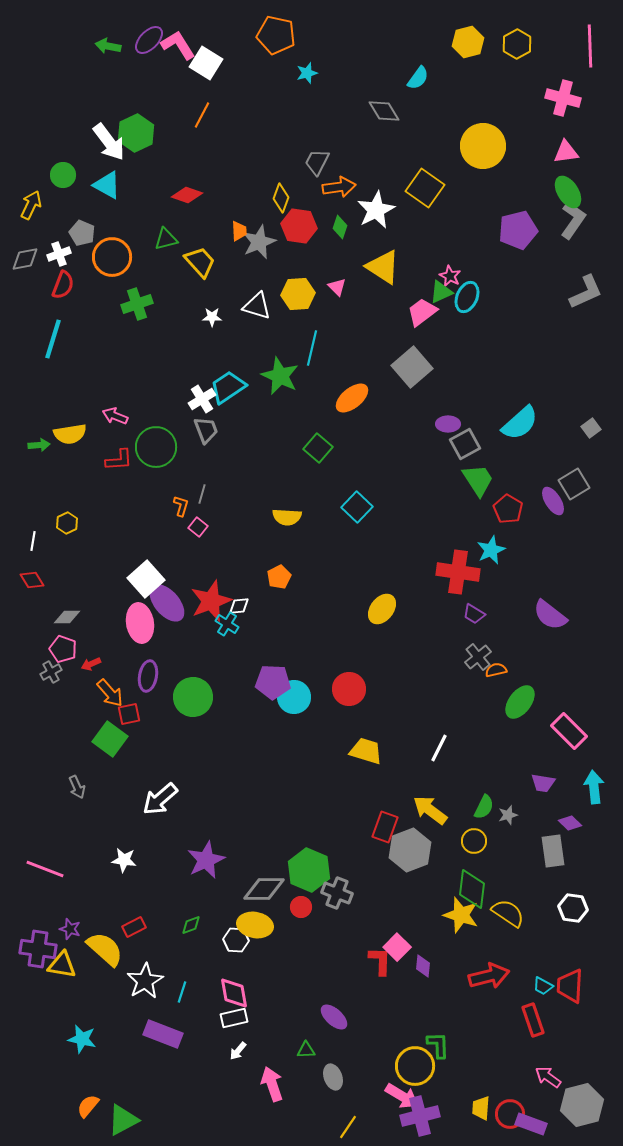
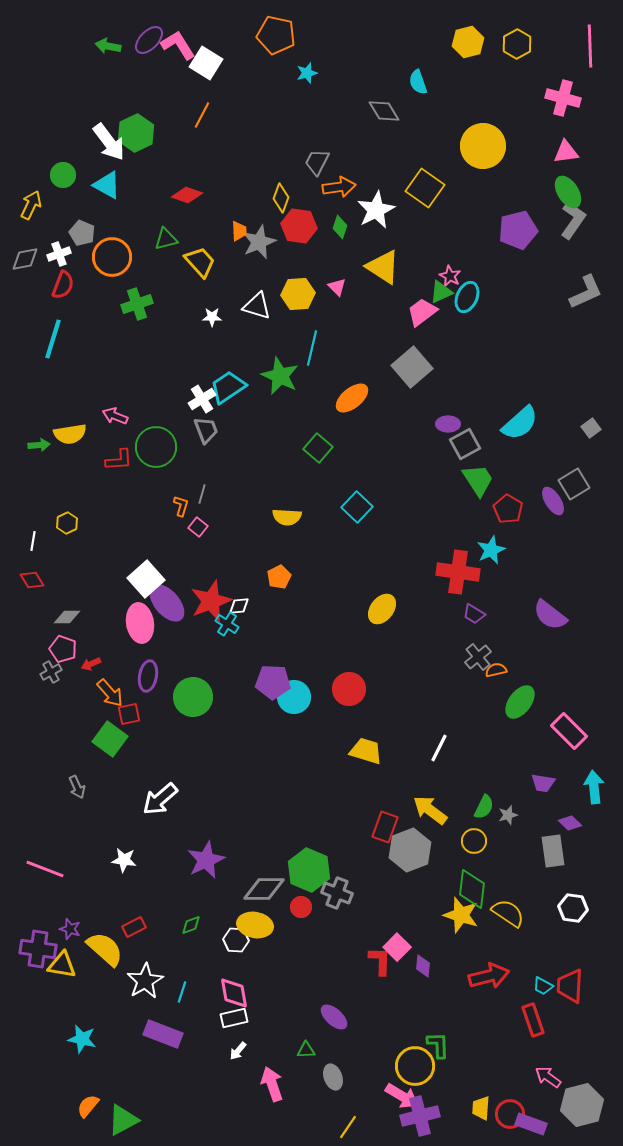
cyan semicircle at (418, 78): moved 4 px down; rotated 125 degrees clockwise
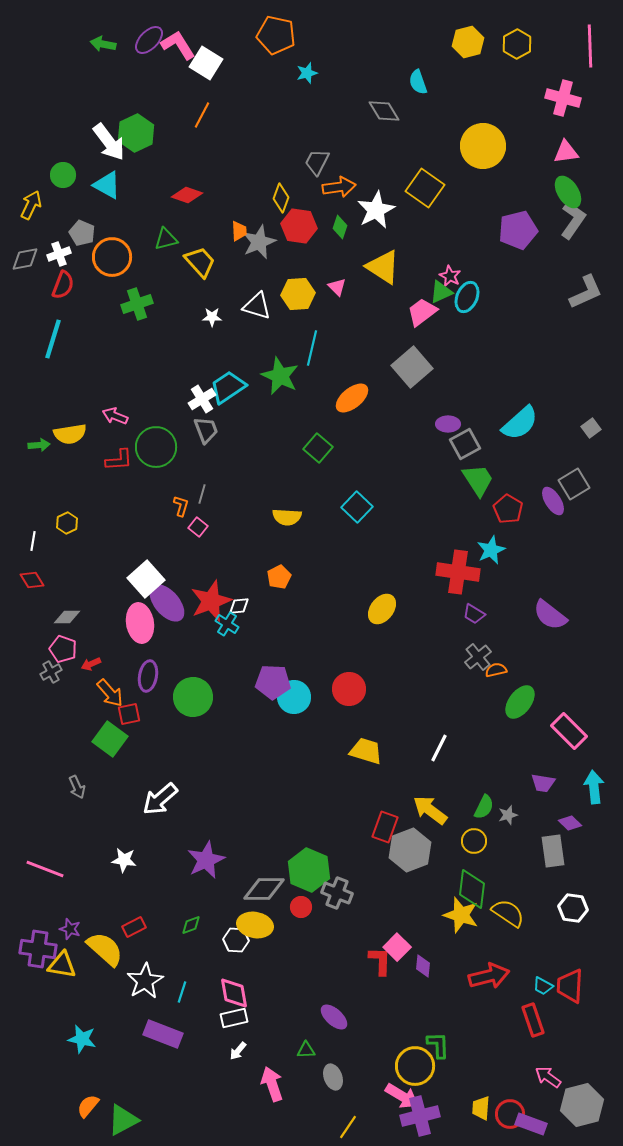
green arrow at (108, 46): moved 5 px left, 2 px up
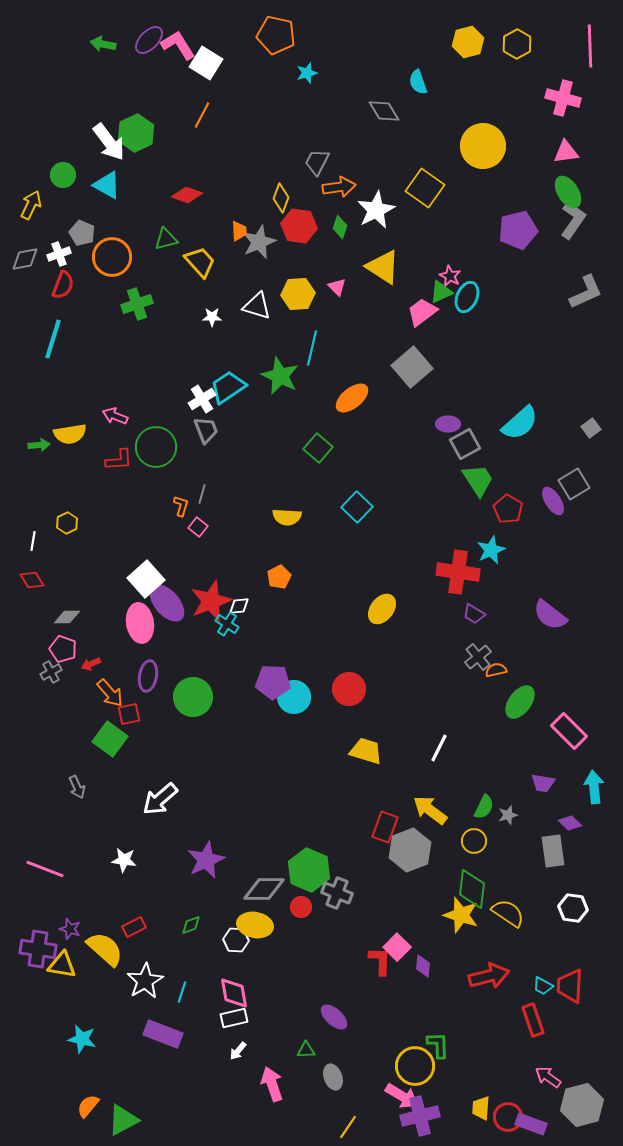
red circle at (510, 1114): moved 2 px left, 3 px down
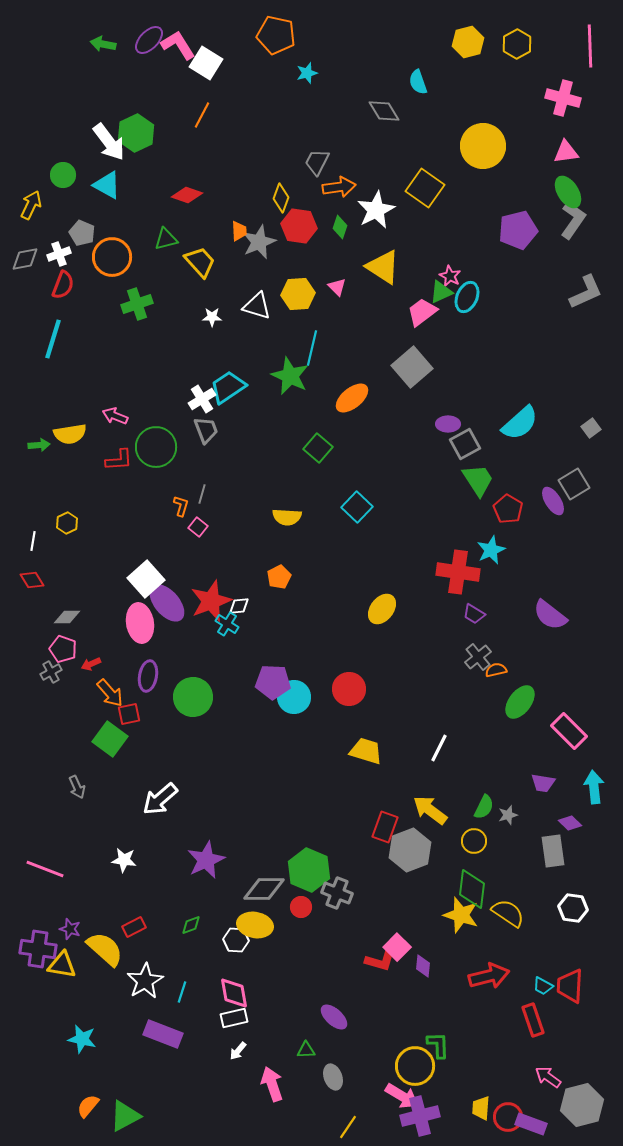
green star at (280, 376): moved 10 px right
red L-shape at (380, 961): rotated 104 degrees clockwise
green triangle at (123, 1120): moved 2 px right, 4 px up
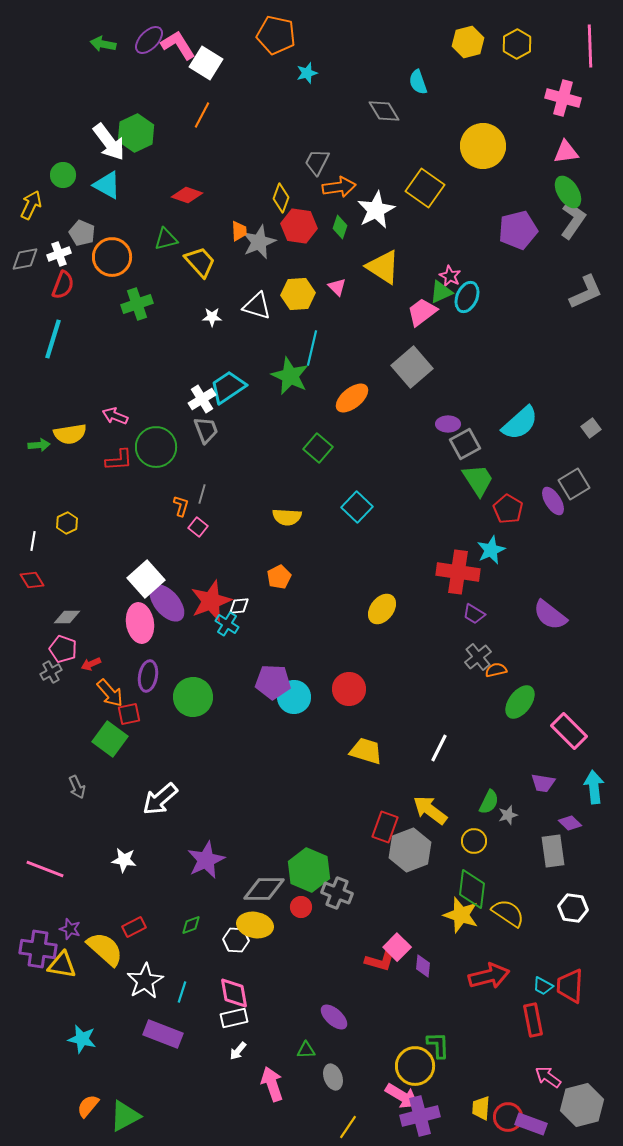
green semicircle at (484, 807): moved 5 px right, 5 px up
red rectangle at (533, 1020): rotated 8 degrees clockwise
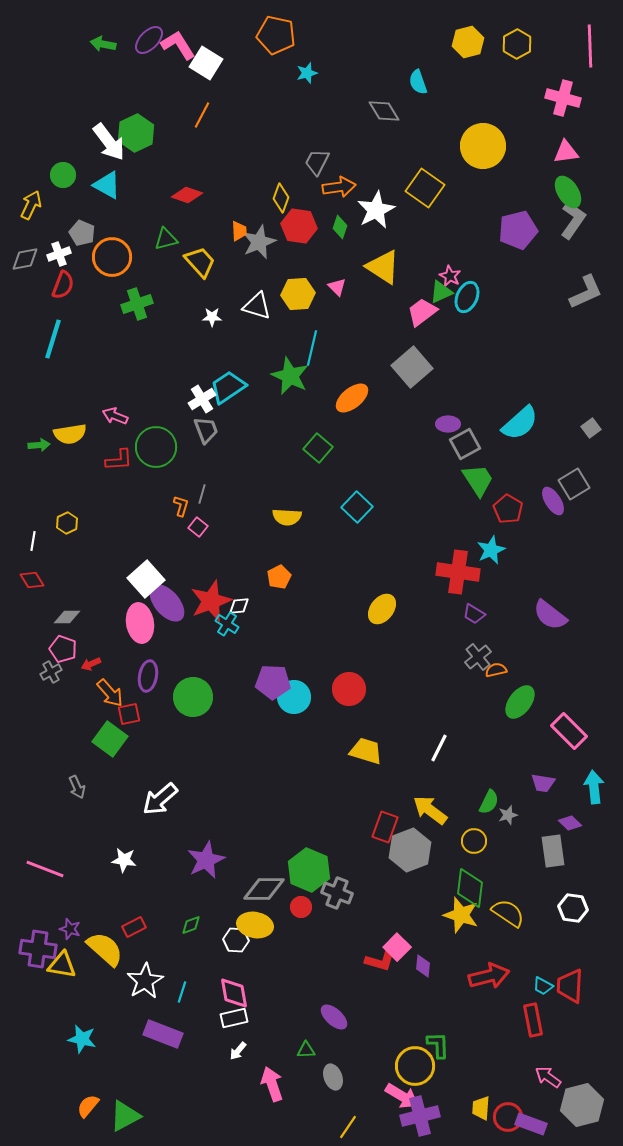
green diamond at (472, 889): moved 2 px left, 1 px up
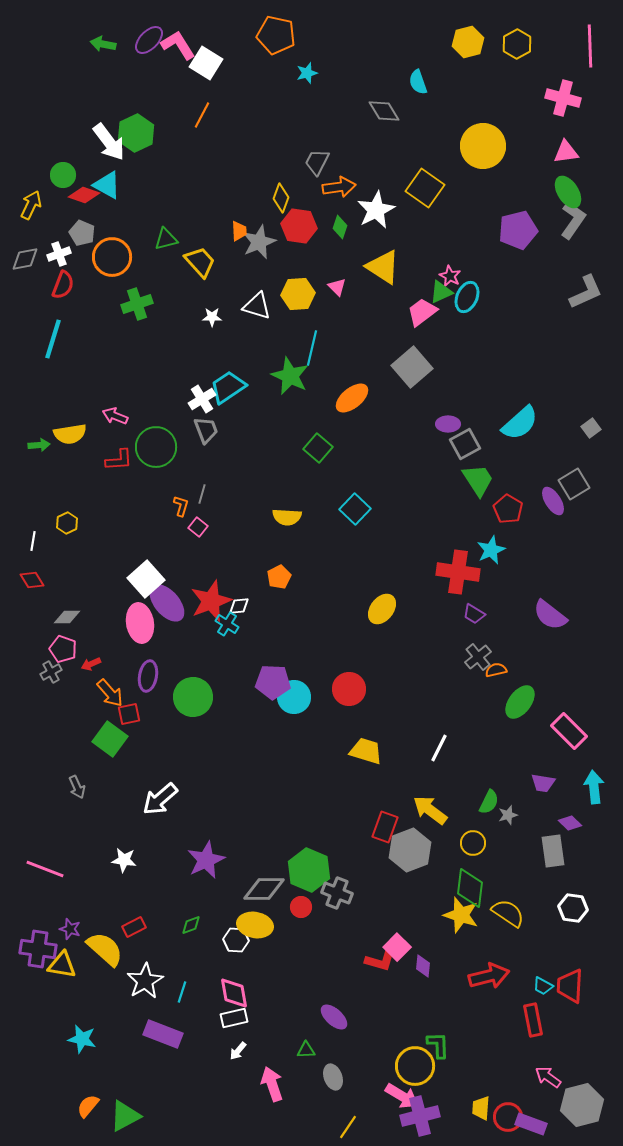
red diamond at (187, 195): moved 103 px left
cyan square at (357, 507): moved 2 px left, 2 px down
yellow circle at (474, 841): moved 1 px left, 2 px down
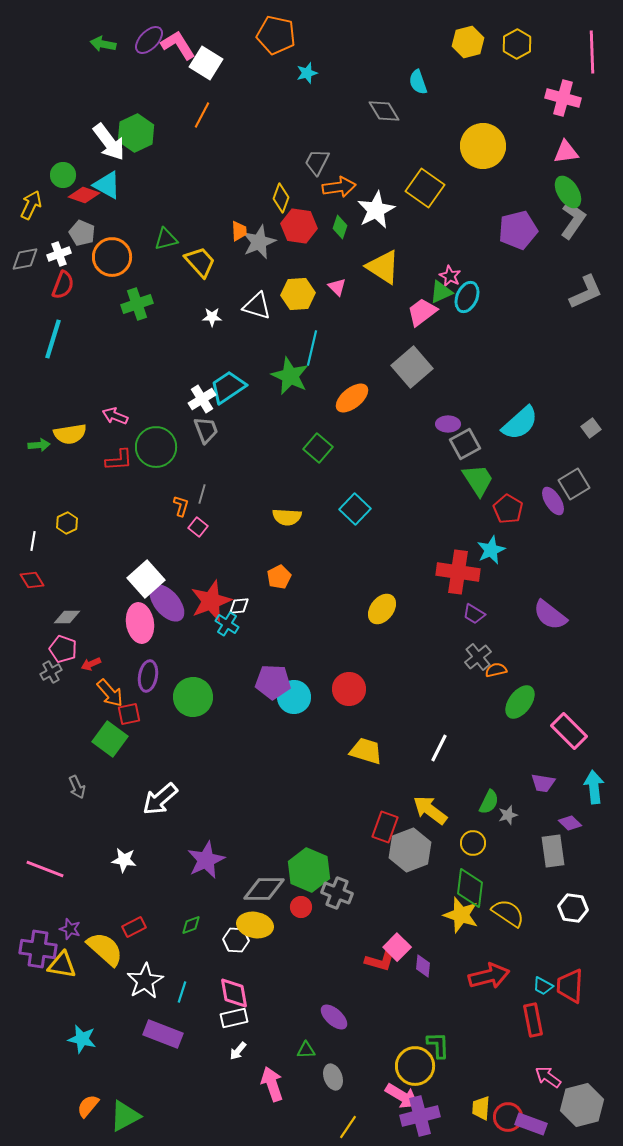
pink line at (590, 46): moved 2 px right, 6 px down
